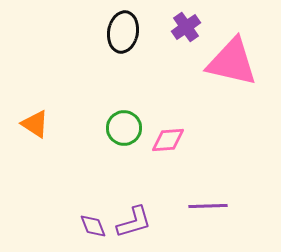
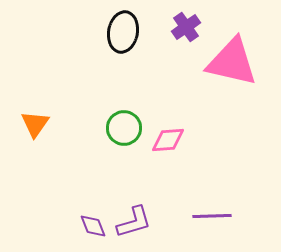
orange triangle: rotated 32 degrees clockwise
purple line: moved 4 px right, 10 px down
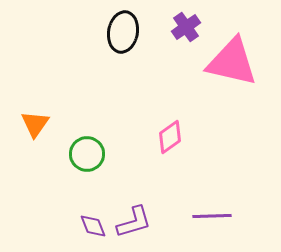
green circle: moved 37 px left, 26 px down
pink diamond: moved 2 px right, 3 px up; rotated 32 degrees counterclockwise
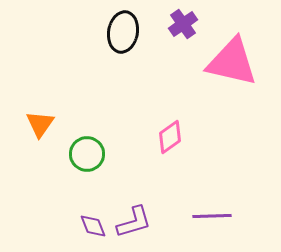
purple cross: moved 3 px left, 3 px up
orange triangle: moved 5 px right
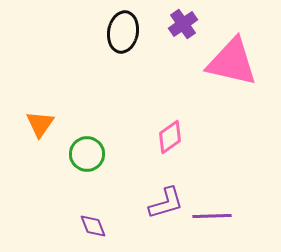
purple L-shape: moved 32 px right, 19 px up
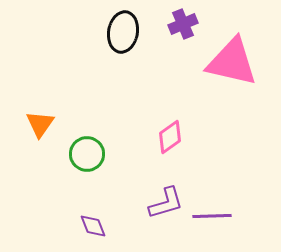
purple cross: rotated 12 degrees clockwise
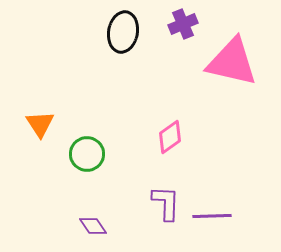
orange triangle: rotated 8 degrees counterclockwise
purple L-shape: rotated 72 degrees counterclockwise
purple diamond: rotated 12 degrees counterclockwise
